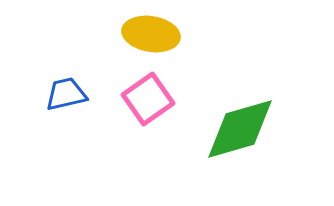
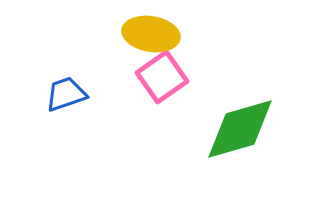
blue trapezoid: rotated 6 degrees counterclockwise
pink square: moved 14 px right, 22 px up
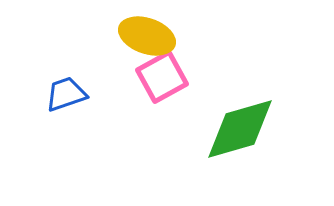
yellow ellipse: moved 4 px left, 2 px down; rotated 10 degrees clockwise
pink square: rotated 6 degrees clockwise
